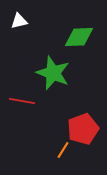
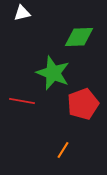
white triangle: moved 3 px right, 8 px up
red pentagon: moved 25 px up
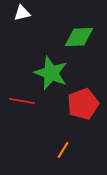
green star: moved 2 px left
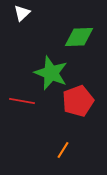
white triangle: rotated 30 degrees counterclockwise
red pentagon: moved 5 px left, 3 px up
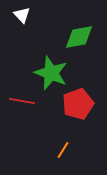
white triangle: moved 2 px down; rotated 30 degrees counterclockwise
green diamond: rotated 8 degrees counterclockwise
red pentagon: moved 3 px down
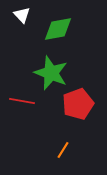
green diamond: moved 21 px left, 8 px up
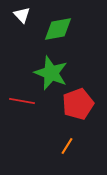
orange line: moved 4 px right, 4 px up
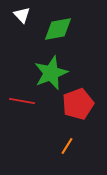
green star: rotated 28 degrees clockwise
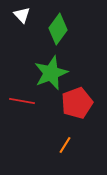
green diamond: rotated 44 degrees counterclockwise
red pentagon: moved 1 px left, 1 px up
orange line: moved 2 px left, 1 px up
